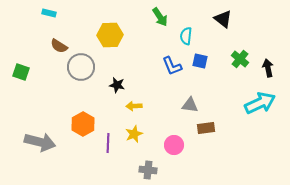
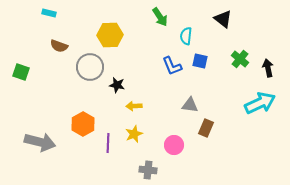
brown semicircle: rotated 12 degrees counterclockwise
gray circle: moved 9 px right
brown rectangle: rotated 60 degrees counterclockwise
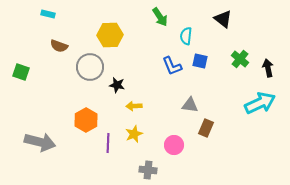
cyan rectangle: moved 1 px left, 1 px down
orange hexagon: moved 3 px right, 4 px up
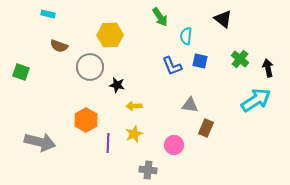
cyan arrow: moved 4 px left, 3 px up; rotated 8 degrees counterclockwise
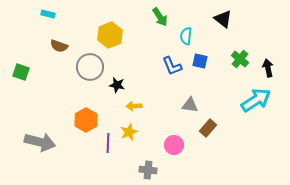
yellow hexagon: rotated 20 degrees counterclockwise
brown rectangle: moved 2 px right; rotated 18 degrees clockwise
yellow star: moved 5 px left, 2 px up
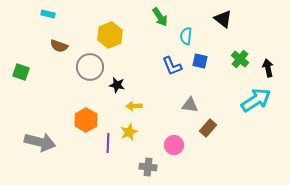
gray cross: moved 3 px up
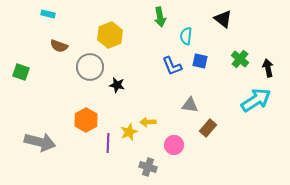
green arrow: rotated 24 degrees clockwise
yellow arrow: moved 14 px right, 16 px down
gray cross: rotated 12 degrees clockwise
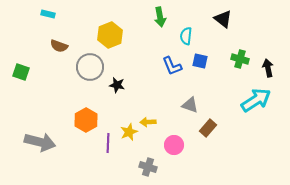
green cross: rotated 24 degrees counterclockwise
gray triangle: rotated 12 degrees clockwise
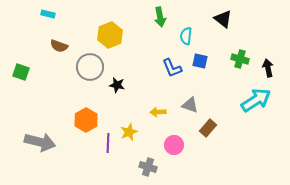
blue L-shape: moved 2 px down
yellow arrow: moved 10 px right, 10 px up
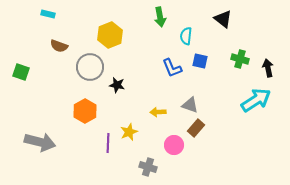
orange hexagon: moved 1 px left, 9 px up
brown rectangle: moved 12 px left
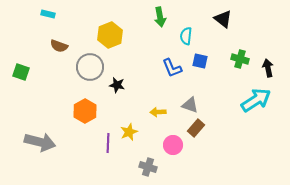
pink circle: moved 1 px left
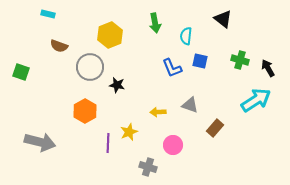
green arrow: moved 5 px left, 6 px down
green cross: moved 1 px down
black arrow: rotated 18 degrees counterclockwise
brown rectangle: moved 19 px right
